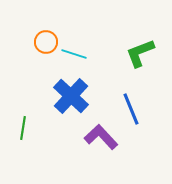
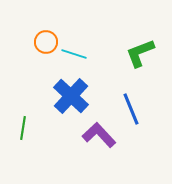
purple L-shape: moved 2 px left, 2 px up
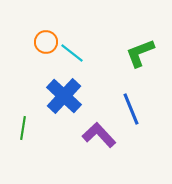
cyan line: moved 2 px left, 1 px up; rotated 20 degrees clockwise
blue cross: moved 7 px left
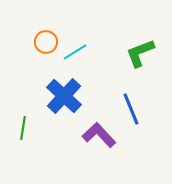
cyan line: moved 3 px right, 1 px up; rotated 70 degrees counterclockwise
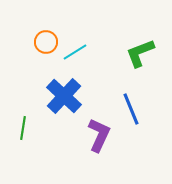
purple L-shape: rotated 68 degrees clockwise
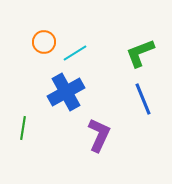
orange circle: moved 2 px left
cyan line: moved 1 px down
blue cross: moved 2 px right, 4 px up; rotated 18 degrees clockwise
blue line: moved 12 px right, 10 px up
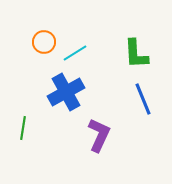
green L-shape: moved 4 px left, 1 px down; rotated 72 degrees counterclockwise
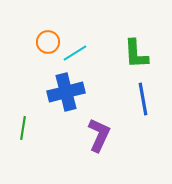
orange circle: moved 4 px right
blue cross: rotated 15 degrees clockwise
blue line: rotated 12 degrees clockwise
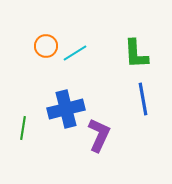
orange circle: moved 2 px left, 4 px down
blue cross: moved 17 px down
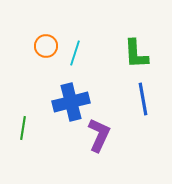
cyan line: rotated 40 degrees counterclockwise
blue cross: moved 5 px right, 7 px up
